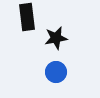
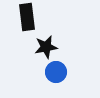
black star: moved 10 px left, 9 px down
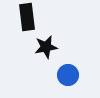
blue circle: moved 12 px right, 3 px down
